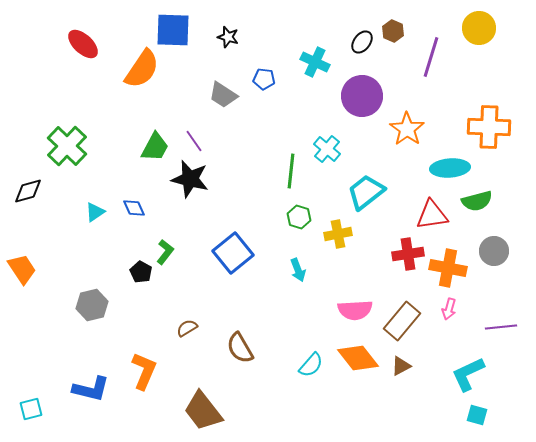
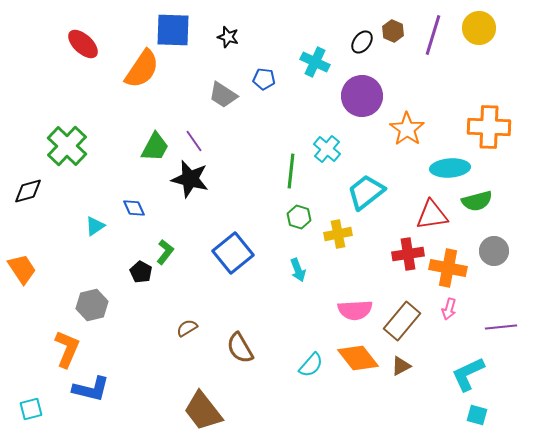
purple line at (431, 57): moved 2 px right, 22 px up
cyan triangle at (95, 212): moved 14 px down
orange L-shape at (144, 371): moved 77 px left, 22 px up
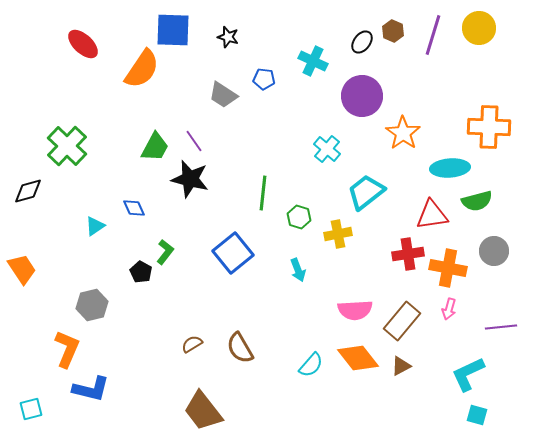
cyan cross at (315, 62): moved 2 px left, 1 px up
orange star at (407, 129): moved 4 px left, 4 px down
green line at (291, 171): moved 28 px left, 22 px down
brown semicircle at (187, 328): moved 5 px right, 16 px down
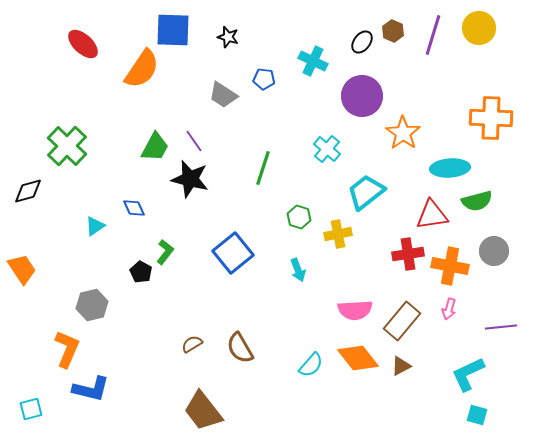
orange cross at (489, 127): moved 2 px right, 9 px up
green line at (263, 193): moved 25 px up; rotated 12 degrees clockwise
orange cross at (448, 268): moved 2 px right, 2 px up
